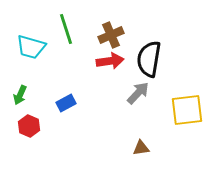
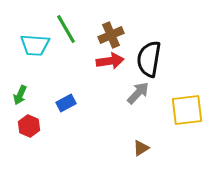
green line: rotated 12 degrees counterclockwise
cyan trapezoid: moved 4 px right, 2 px up; rotated 12 degrees counterclockwise
brown triangle: rotated 24 degrees counterclockwise
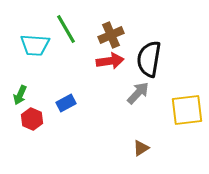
red hexagon: moved 3 px right, 7 px up
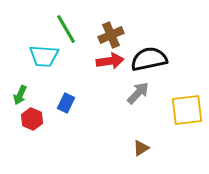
cyan trapezoid: moved 9 px right, 11 px down
black semicircle: rotated 69 degrees clockwise
blue rectangle: rotated 36 degrees counterclockwise
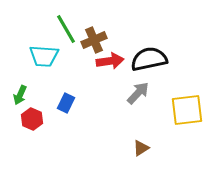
brown cross: moved 17 px left, 5 px down
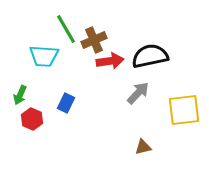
black semicircle: moved 1 px right, 3 px up
yellow square: moved 3 px left
brown triangle: moved 2 px right, 1 px up; rotated 18 degrees clockwise
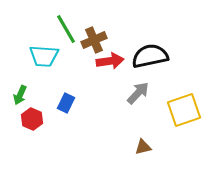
yellow square: rotated 12 degrees counterclockwise
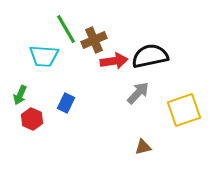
red arrow: moved 4 px right
